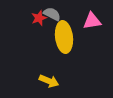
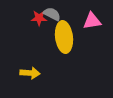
red star: rotated 21 degrees clockwise
yellow arrow: moved 19 px left, 8 px up; rotated 18 degrees counterclockwise
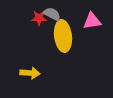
yellow ellipse: moved 1 px left, 1 px up
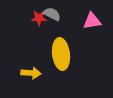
yellow ellipse: moved 2 px left, 18 px down
yellow arrow: moved 1 px right
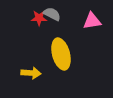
yellow ellipse: rotated 8 degrees counterclockwise
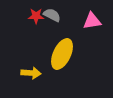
gray semicircle: moved 1 px down
red star: moved 3 px left, 2 px up
yellow ellipse: moved 1 px right; rotated 40 degrees clockwise
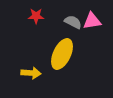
gray semicircle: moved 21 px right, 7 px down
